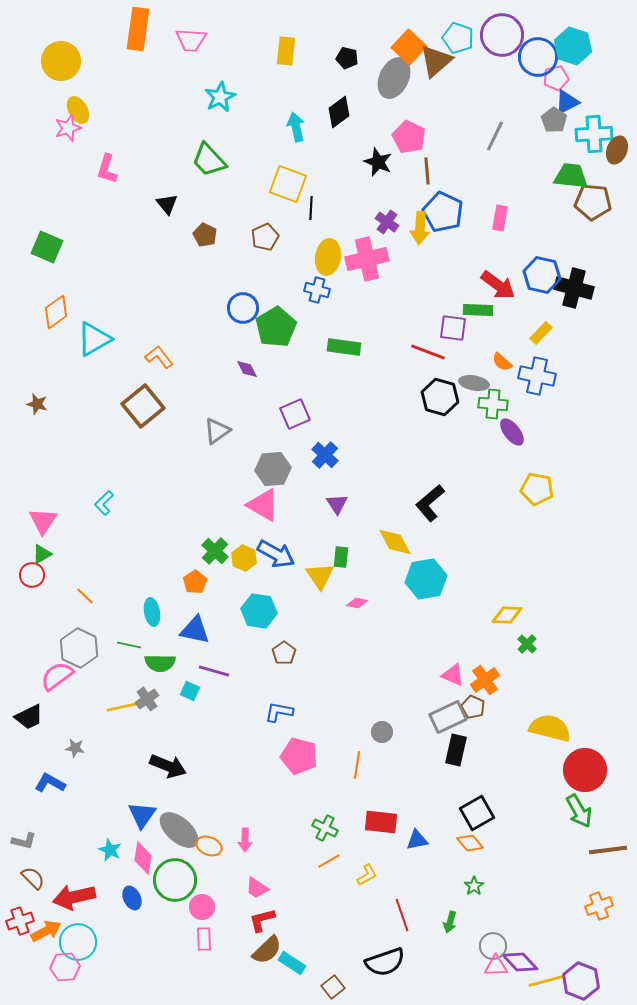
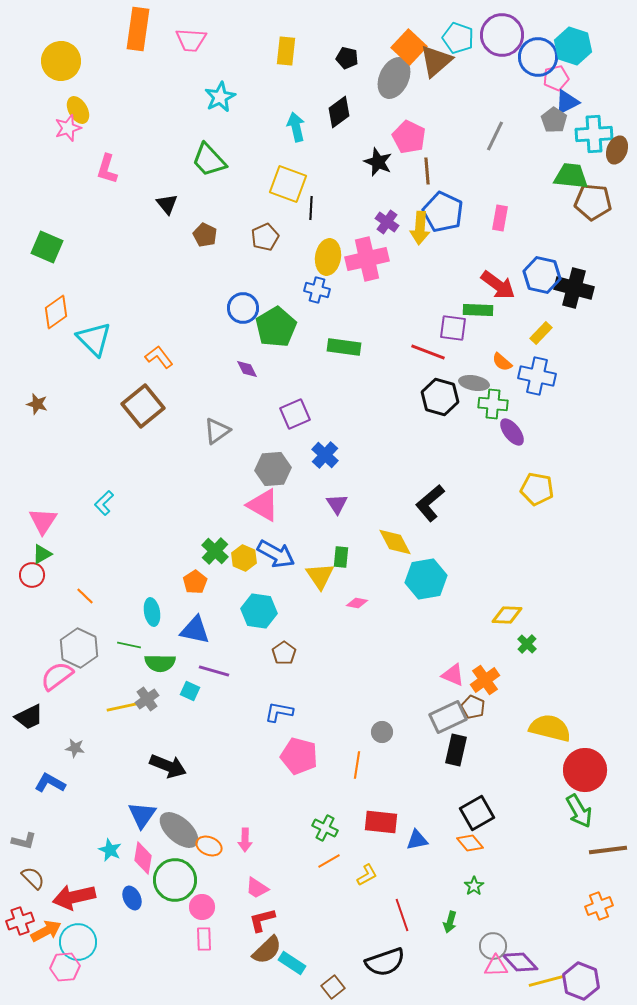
cyan triangle at (94, 339): rotated 45 degrees counterclockwise
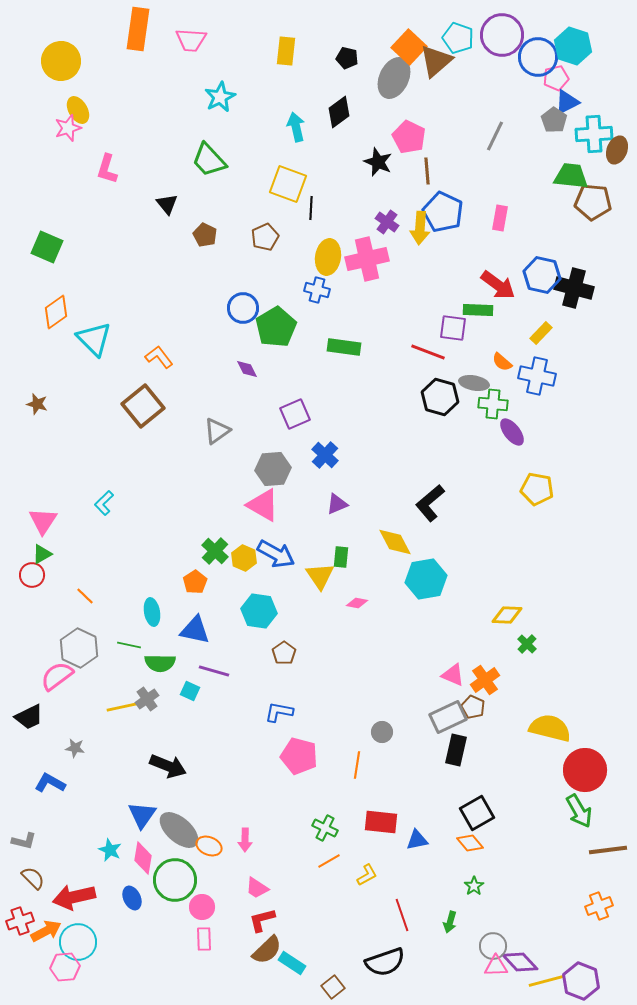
purple triangle at (337, 504): rotated 40 degrees clockwise
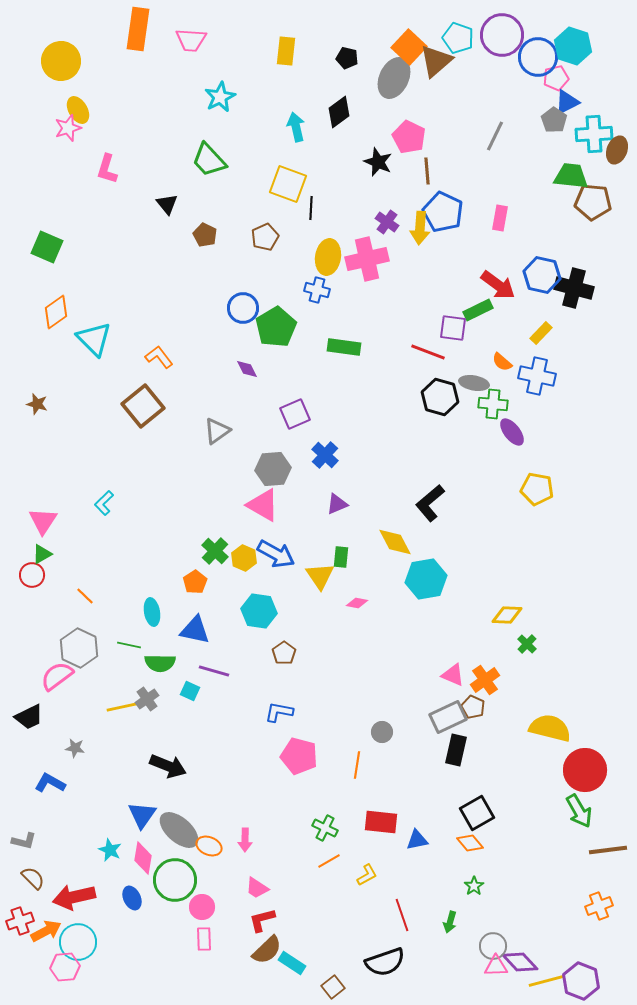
green rectangle at (478, 310): rotated 28 degrees counterclockwise
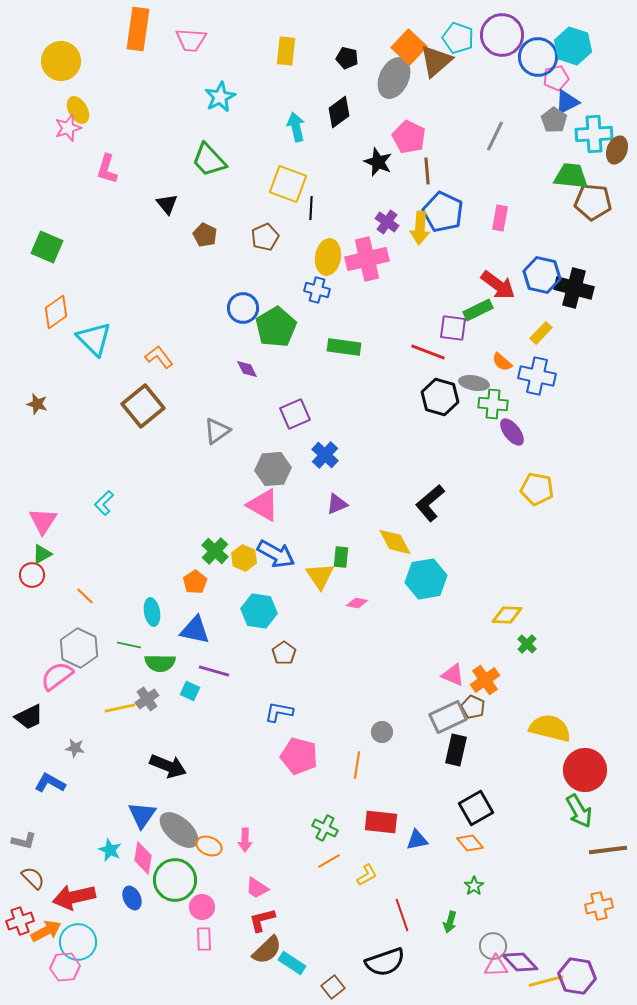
yellow line at (122, 707): moved 2 px left, 1 px down
black square at (477, 813): moved 1 px left, 5 px up
orange cross at (599, 906): rotated 8 degrees clockwise
purple hexagon at (581, 981): moved 4 px left, 5 px up; rotated 12 degrees counterclockwise
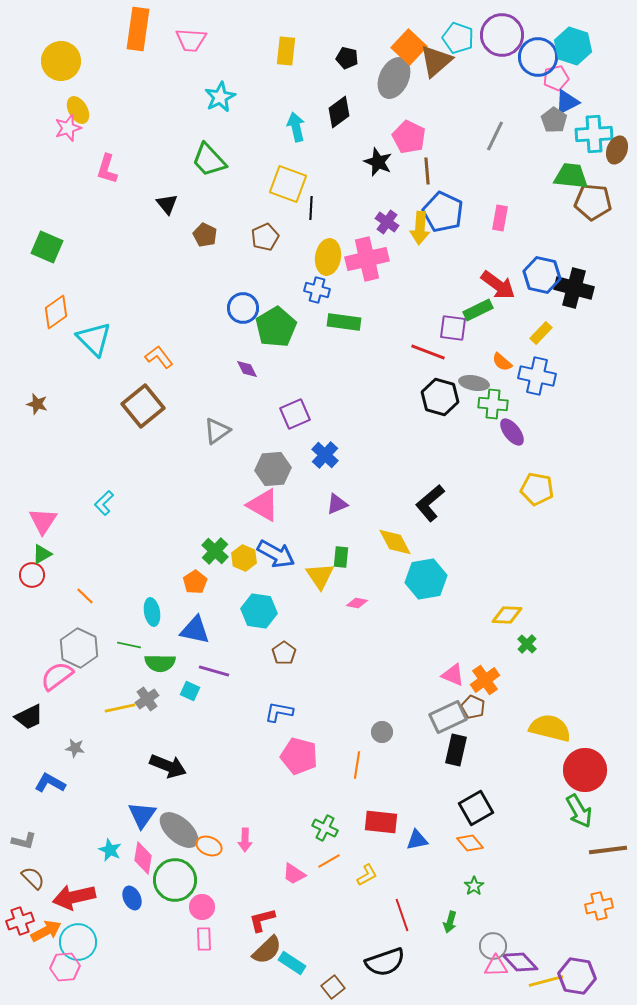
green rectangle at (344, 347): moved 25 px up
pink trapezoid at (257, 888): moved 37 px right, 14 px up
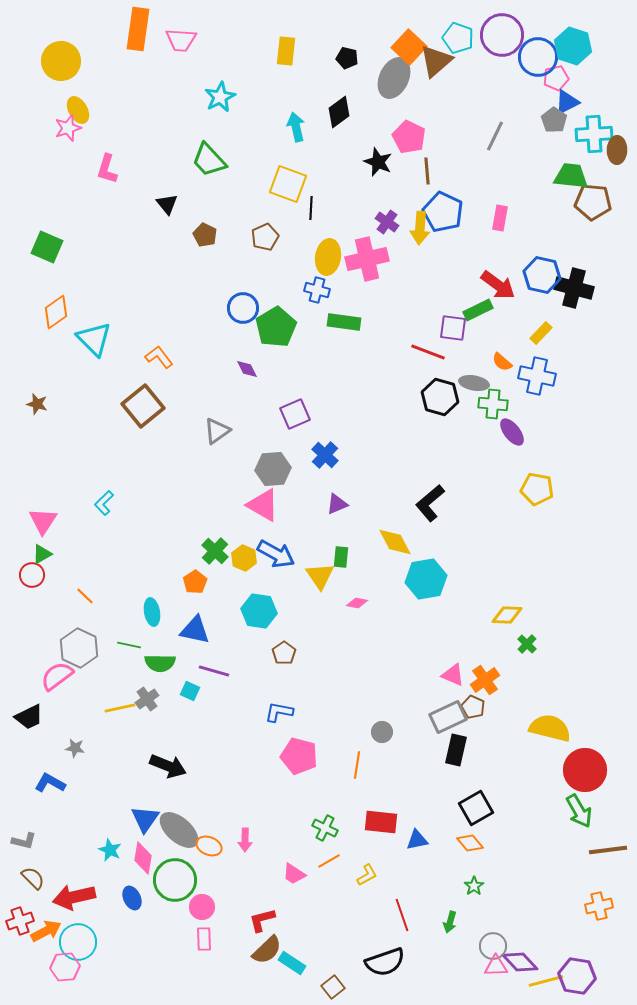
pink trapezoid at (191, 40): moved 10 px left
brown ellipse at (617, 150): rotated 20 degrees counterclockwise
blue triangle at (142, 815): moved 3 px right, 4 px down
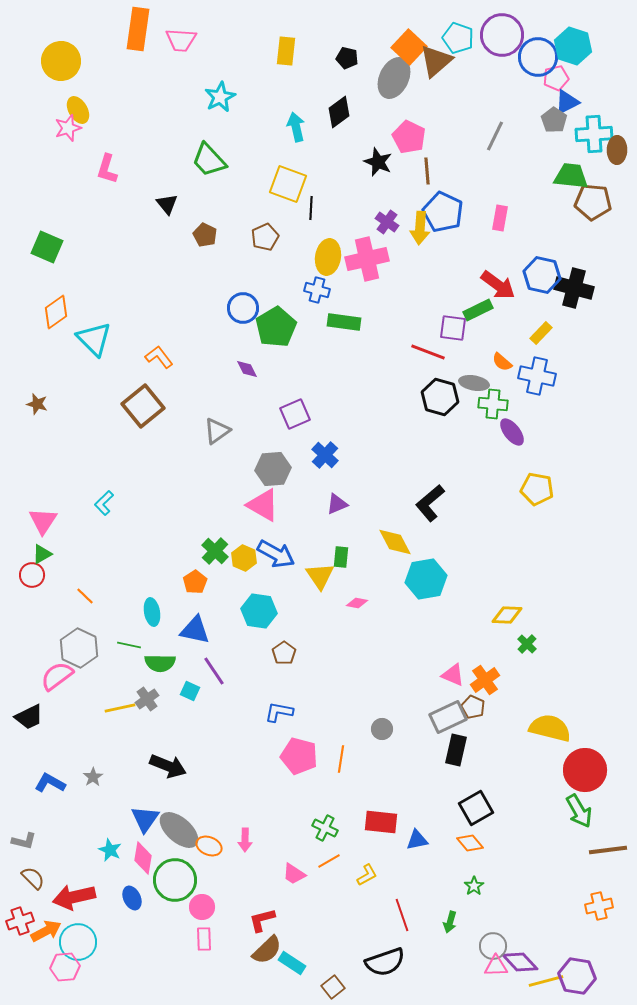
purple line at (214, 671): rotated 40 degrees clockwise
gray circle at (382, 732): moved 3 px up
gray star at (75, 748): moved 18 px right, 29 px down; rotated 30 degrees clockwise
orange line at (357, 765): moved 16 px left, 6 px up
